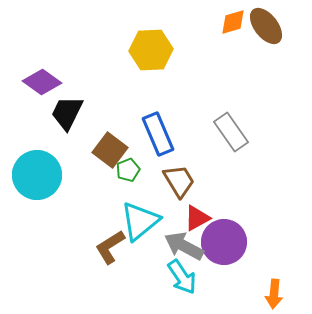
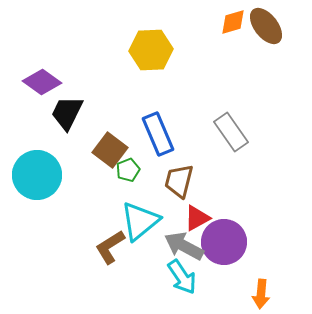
brown trapezoid: rotated 135 degrees counterclockwise
orange arrow: moved 13 px left
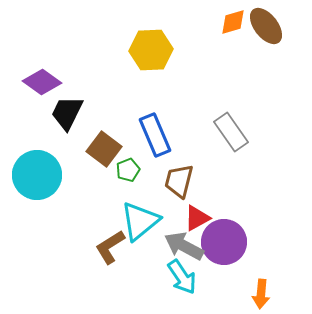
blue rectangle: moved 3 px left, 1 px down
brown square: moved 6 px left, 1 px up
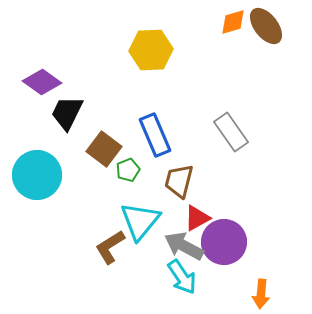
cyan triangle: rotated 12 degrees counterclockwise
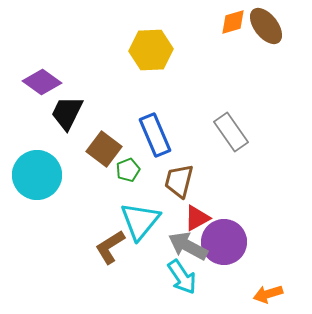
gray arrow: moved 4 px right
orange arrow: moved 7 px right; rotated 68 degrees clockwise
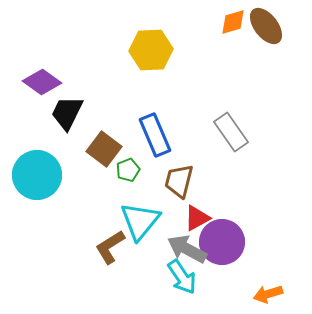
purple circle: moved 2 px left
gray arrow: moved 1 px left, 3 px down
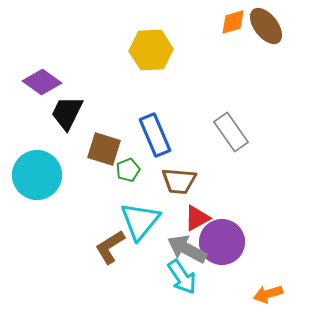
brown square: rotated 20 degrees counterclockwise
brown trapezoid: rotated 99 degrees counterclockwise
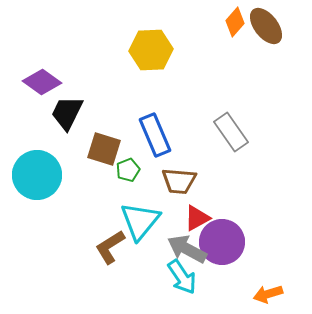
orange diamond: moved 2 px right; rotated 32 degrees counterclockwise
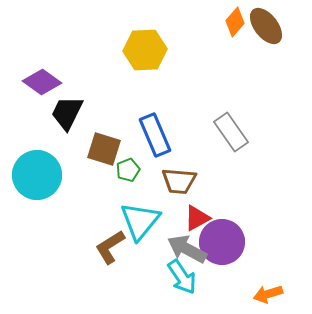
yellow hexagon: moved 6 px left
